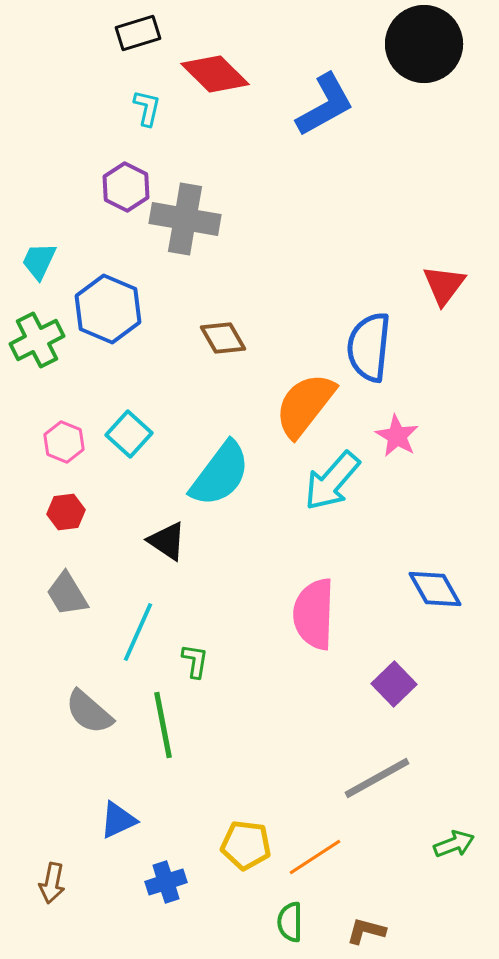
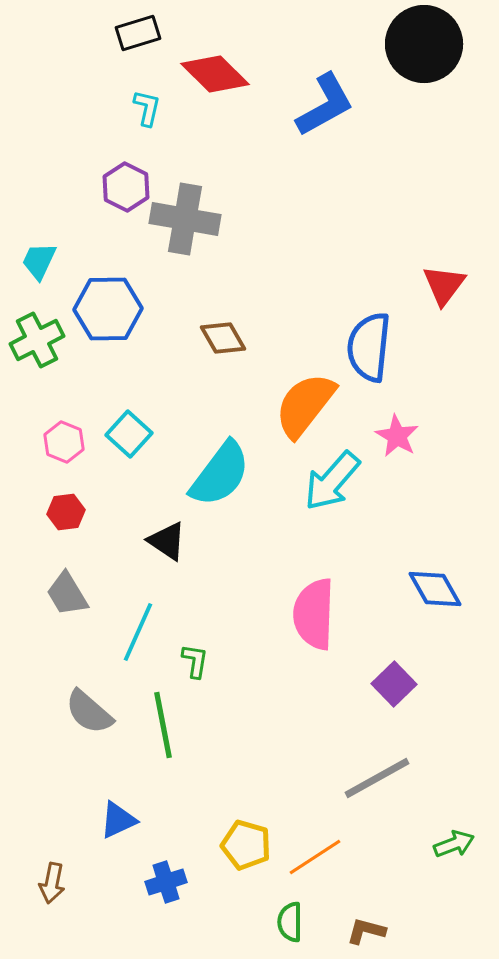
blue hexagon: rotated 24 degrees counterclockwise
yellow pentagon: rotated 9 degrees clockwise
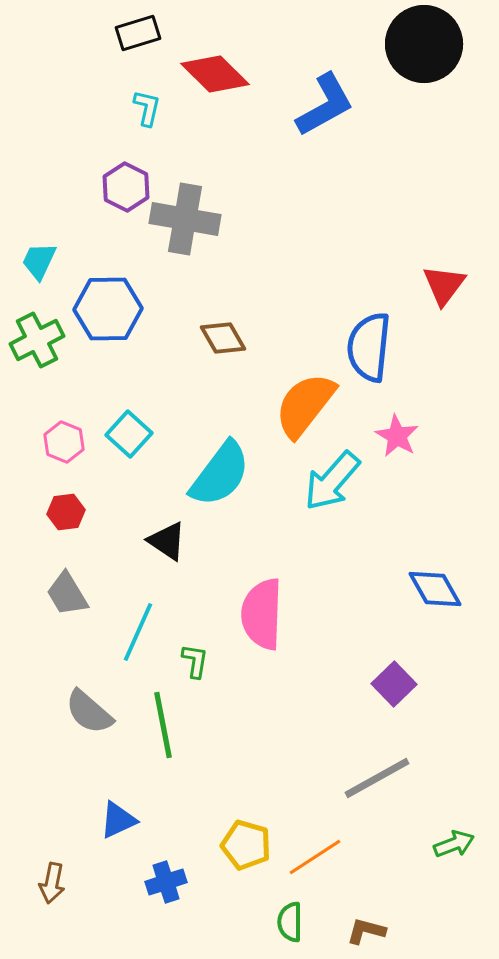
pink semicircle: moved 52 px left
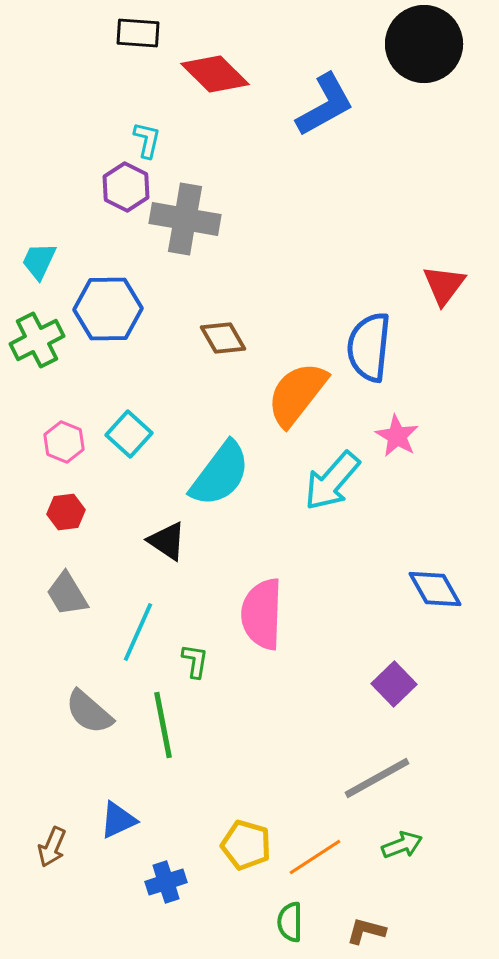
black rectangle: rotated 21 degrees clockwise
cyan L-shape: moved 32 px down
orange semicircle: moved 8 px left, 11 px up
green arrow: moved 52 px left, 1 px down
brown arrow: moved 36 px up; rotated 12 degrees clockwise
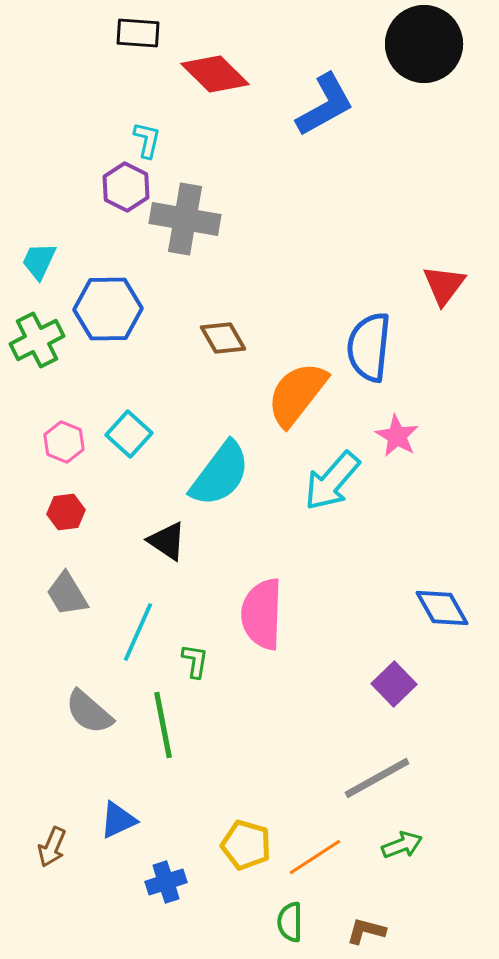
blue diamond: moved 7 px right, 19 px down
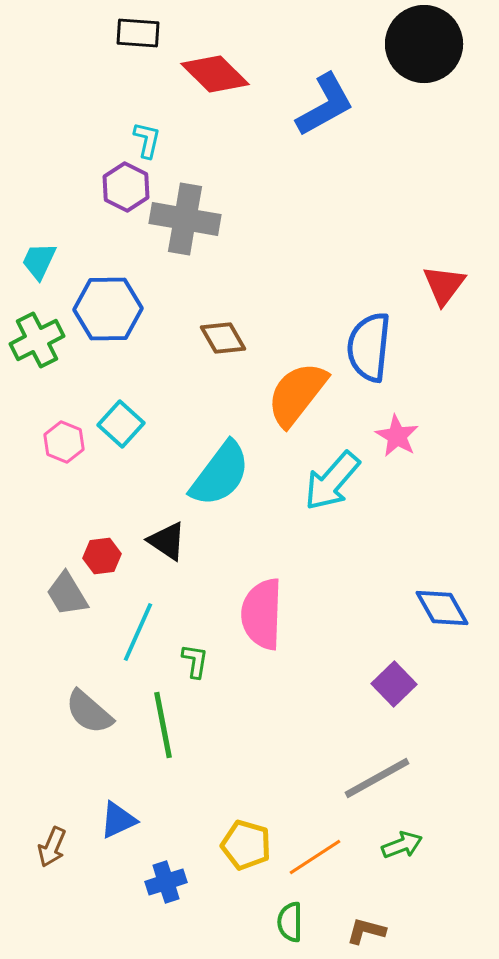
cyan square: moved 8 px left, 10 px up
red hexagon: moved 36 px right, 44 px down
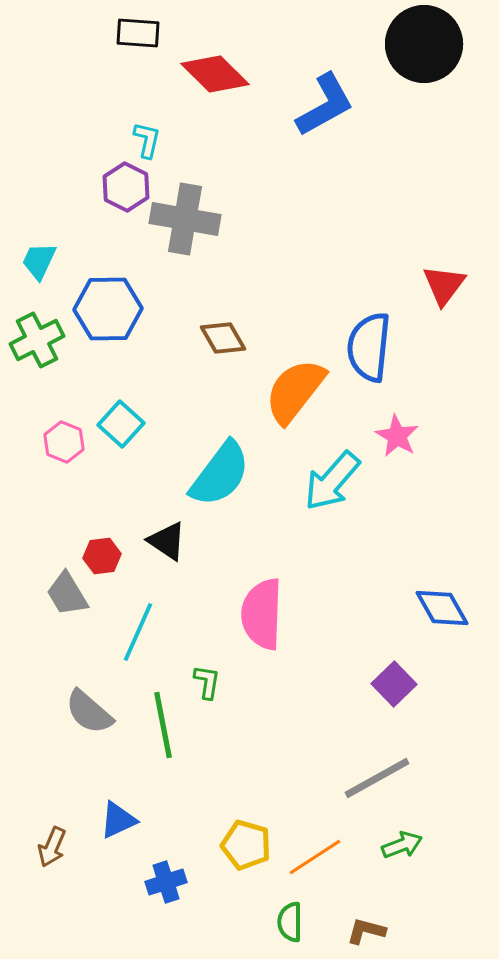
orange semicircle: moved 2 px left, 3 px up
green L-shape: moved 12 px right, 21 px down
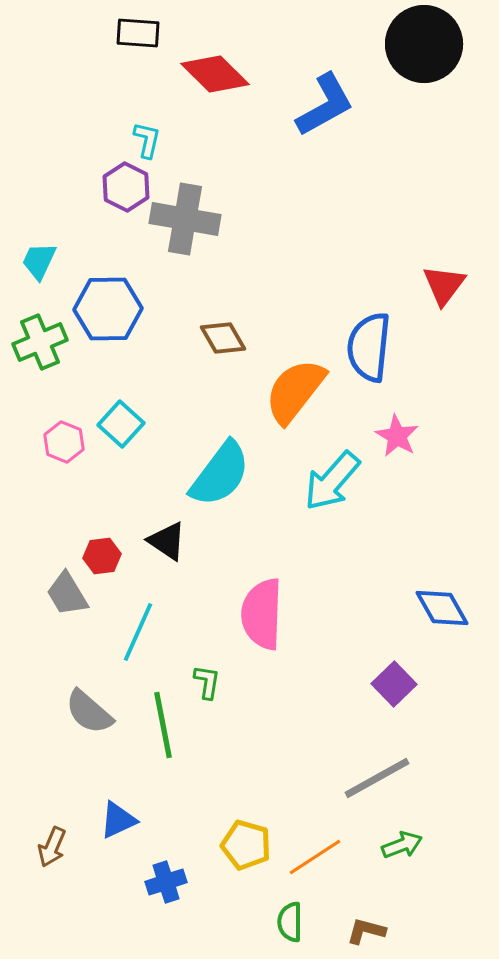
green cross: moved 3 px right, 2 px down; rotated 4 degrees clockwise
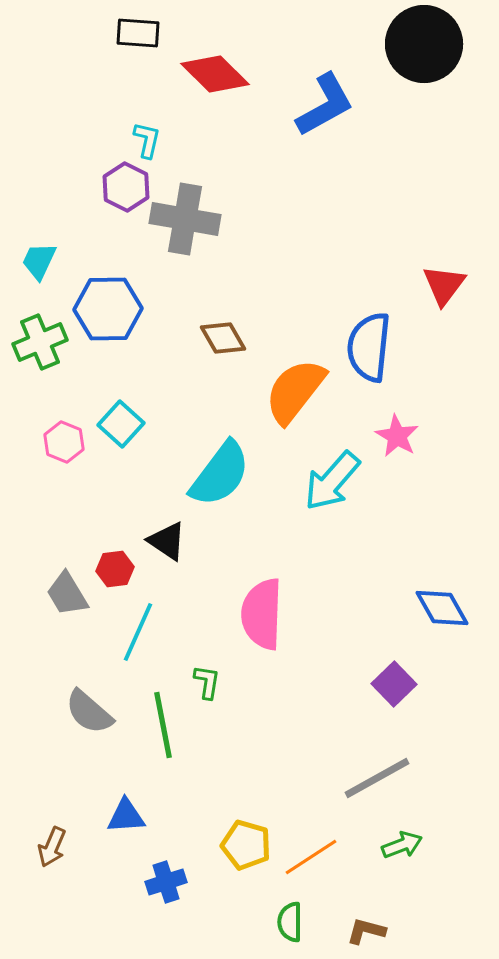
red hexagon: moved 13 px right, 13 px down
blue triangle: moved 8 px right, 4 px up; rotated 21 degrees clockwise
orange line: moved 4 px left
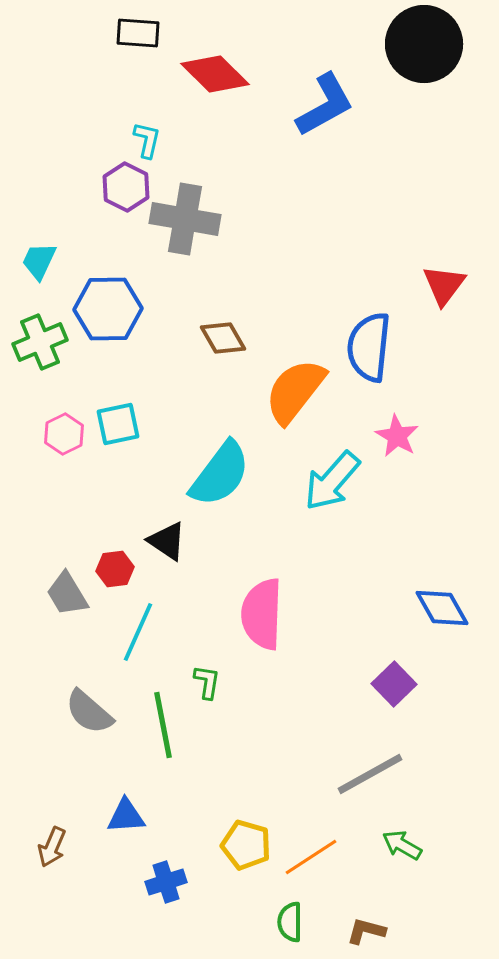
cyan square: moved 3 px left; rotated 36 degrees clockwise
pink hexagon: moved 8 px up; rotated 12 degrees clockwise
gray line: moved 7 px left, 4 px up
green arrow: rotated 129 degrees counterclockwise
